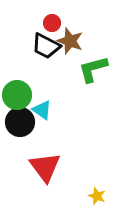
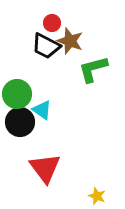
green circle: moved 1 px up
red triangle: moved 1 px down
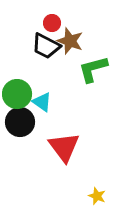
cyan triangle: moved 8 px up
red triangle: moved 19 px right, 21 px up
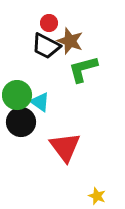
red circle: moved 3 px left
green L-shape: moved 10 px left
green circle: moved 1 px down
cyan triangle: moved 2 px left
black circle: moved 1 px right
red triangle: moved 1 px right
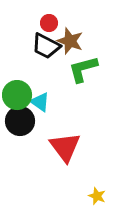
black circle: moved 1 px left, 1 px up
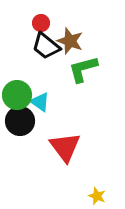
red circle: moved 8 px left
black trapezoid: rotated 12 degrees clockwise
